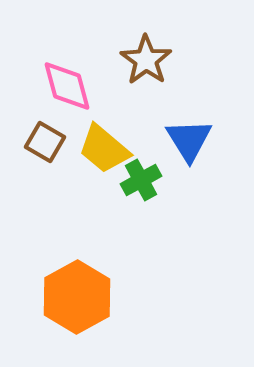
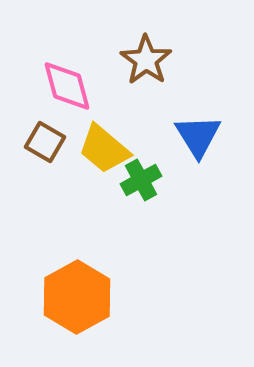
blue triangle: moved 9 px right, 4 px up
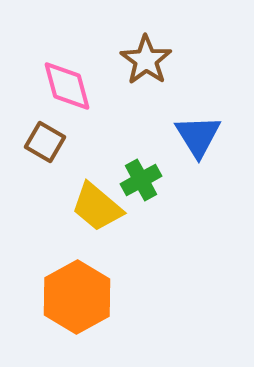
yellow trapezoid: moved 7 px left, 58 px down
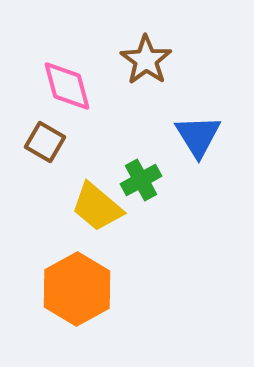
orange hexagon: moved 8 px up
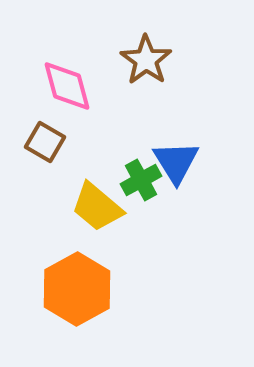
blue triangle: moved 22 px left, 26 px down
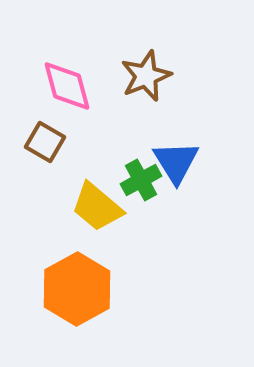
brown star: moved 16 px down; rotated 15 degrees clockwise
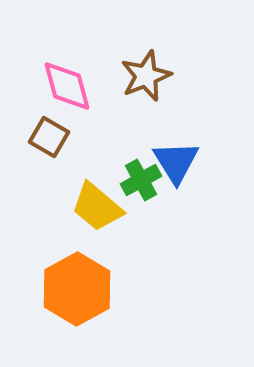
brown square: moved 4 px right, 5 px up
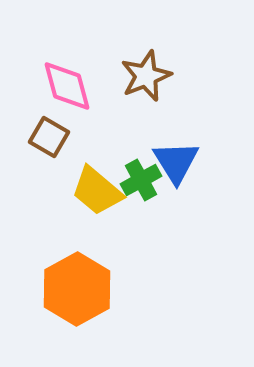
yellow trapezoid: moved 16 px up
